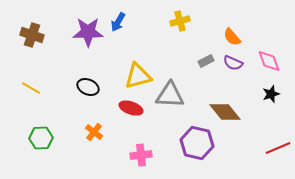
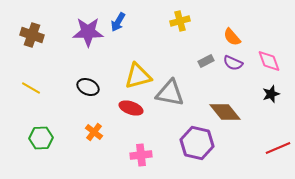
gray triangle: moved 2 px up; rotated 8 degrees clockwise
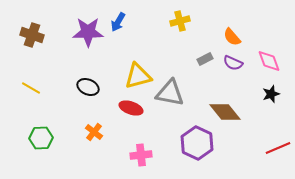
gray rectangle: moved 1 px left, 2 px up
purple hexagon: rotated 12 degrees clockwise
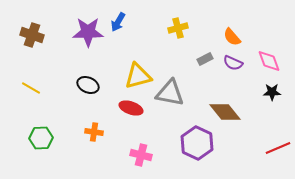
yellow cross: moved 2 px left, 7 px down
black ellipse: moved 2 px up
black star: moved 1 px right, 2 px up; rotated 18 degrees clockwise
orange cross: rotated 30 degrees counterclockwise
pink cross: rotated 20 degrees clockwise
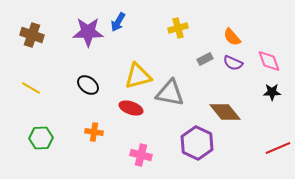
black ellipse: rotated 15 degrees clockwise
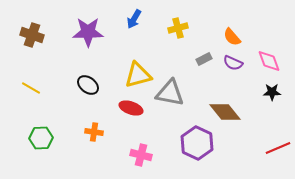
blue arrow: moved 16 px right, 3 px up
gray rectangle: moved 1 px left
yellow triangle: moved 1 px up
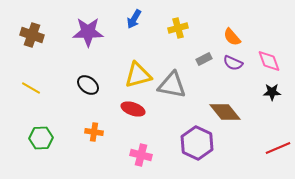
gray triangle: moved 2 px right, 8 px up
red ellipse: moved 2 px right, 1 px down
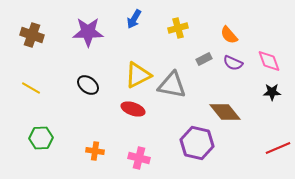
orange semicircle: moved 3 px left, 2 px up
yellow triangle: rotated 12 degrees counterclockwise
orange cross: moved 1 px right, 19 px down
purple hexagon: rotated 12 degrees counterclockwise
pink cross: moved 2 px left, 3 px down
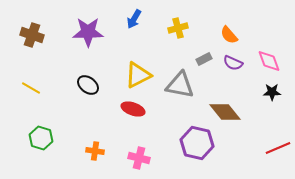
gray triangle: moved 8 px right
green hexagon: rotated 20 degrees clockwise
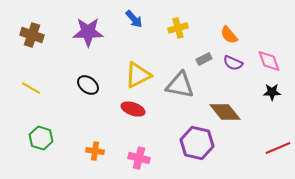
blue arrow: rotated 72 degrees counterclockwise
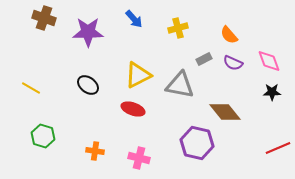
brown cross: moved 12 px right, 17 px up
green hexagon: moved 2 px right, 2 px up
